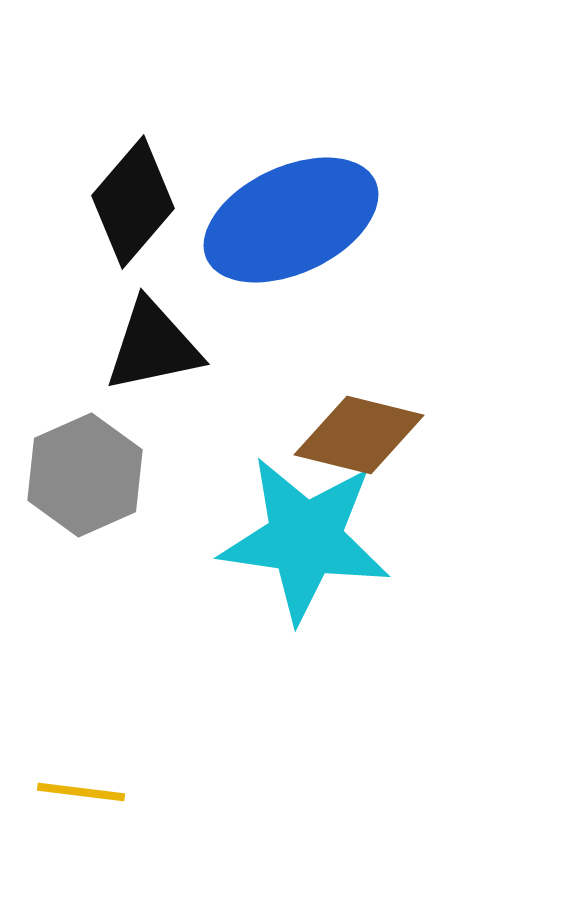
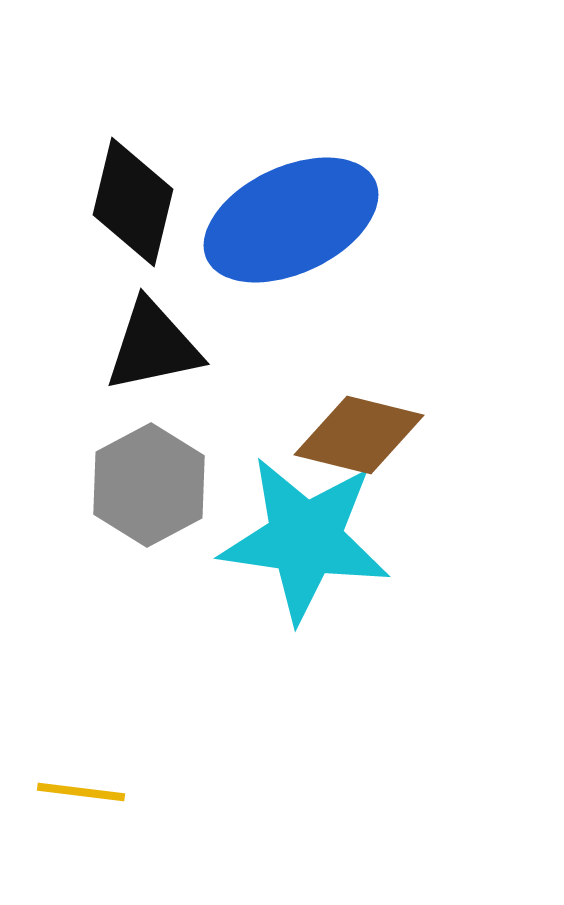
black diamond: rotated 27 degrees counterclockwise
gray hexagon: moved 64 px right, 10 px down; rotated 4 degrees counterclockwise
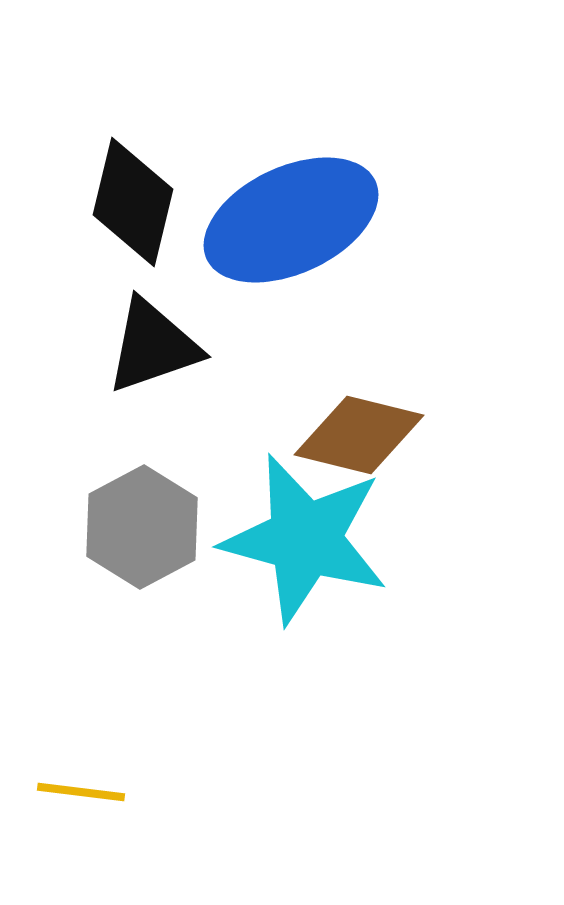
black triangle: rotated 7 degrees counterclockwise
gray hexagon: moved 7 px left, 42 px down
cyan star: rotated 7 degrees clockwise
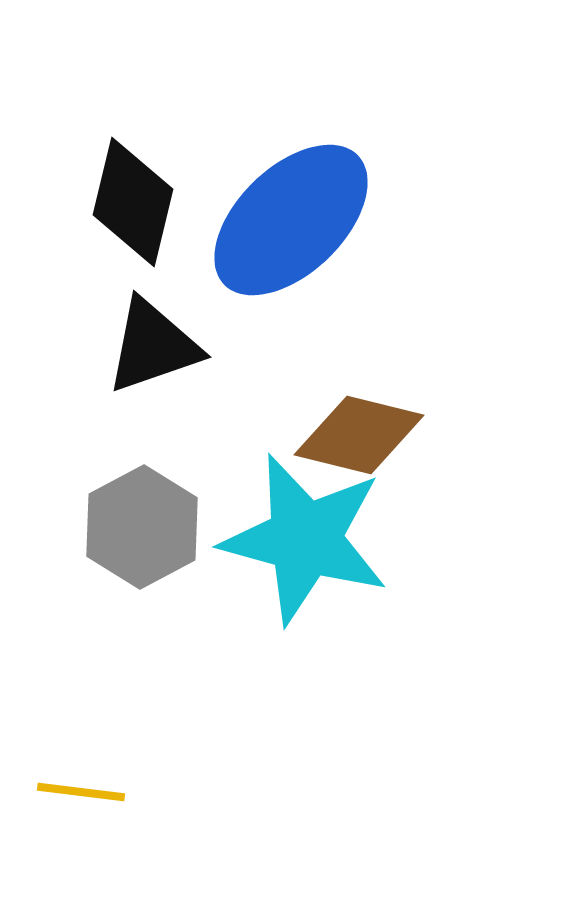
blue ellipse: rotated 19 degrees counterclockwise
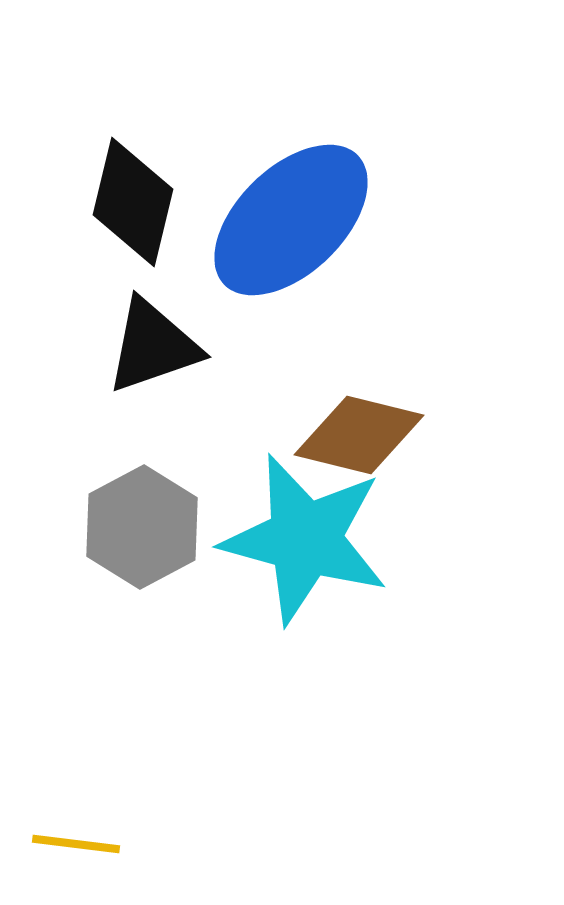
yellow line: moved 5 px left, 52 px down
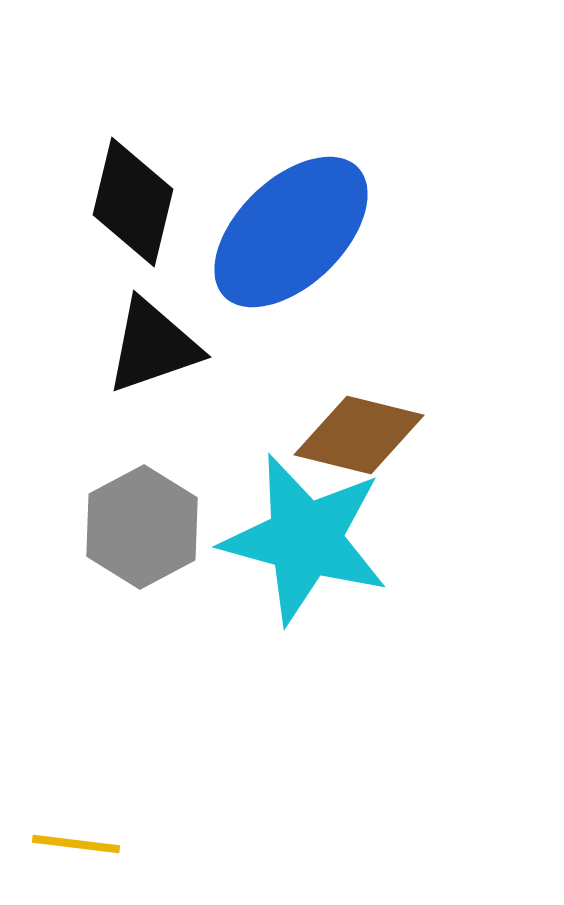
blue ellipse: moved 12 px down
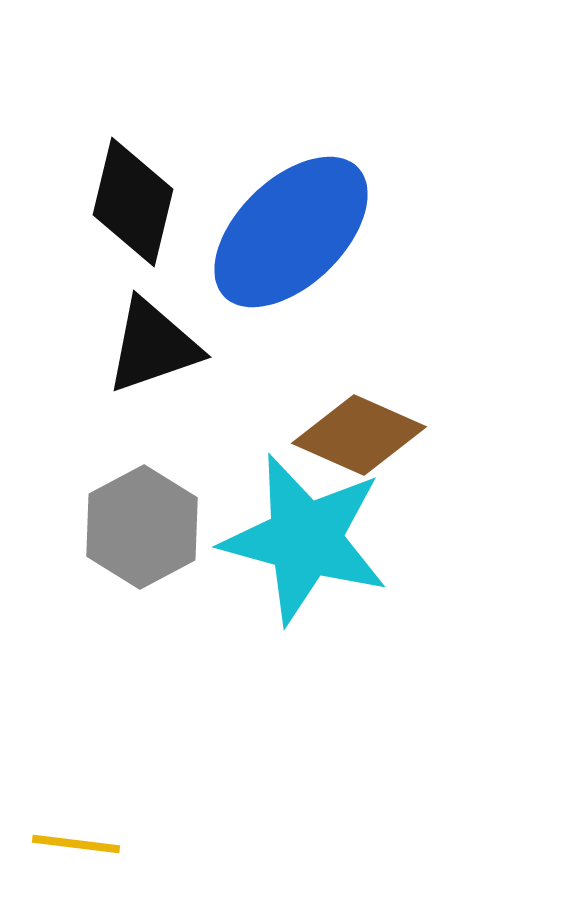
brown diamond: rotated 10 degrees clockwise
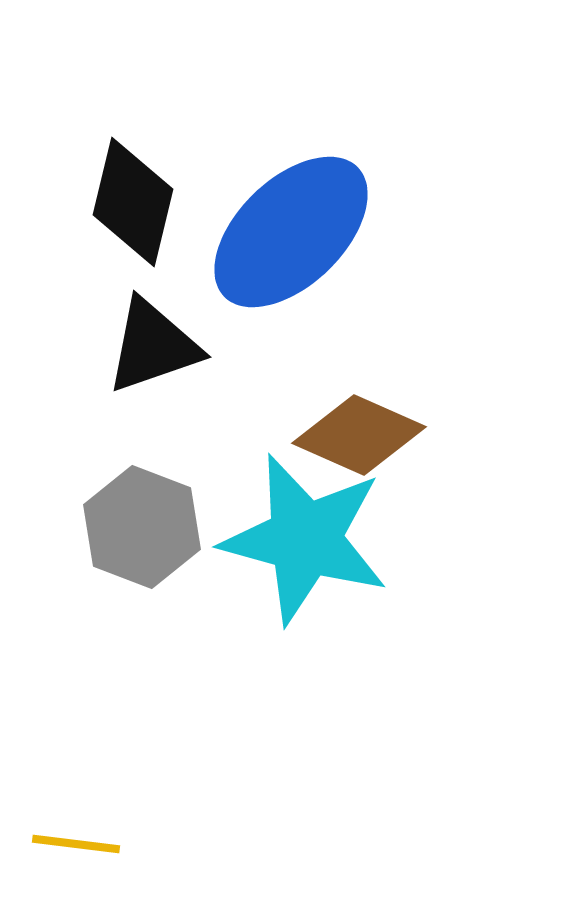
gray hexagon: rotated 11 degrees counterclockwise
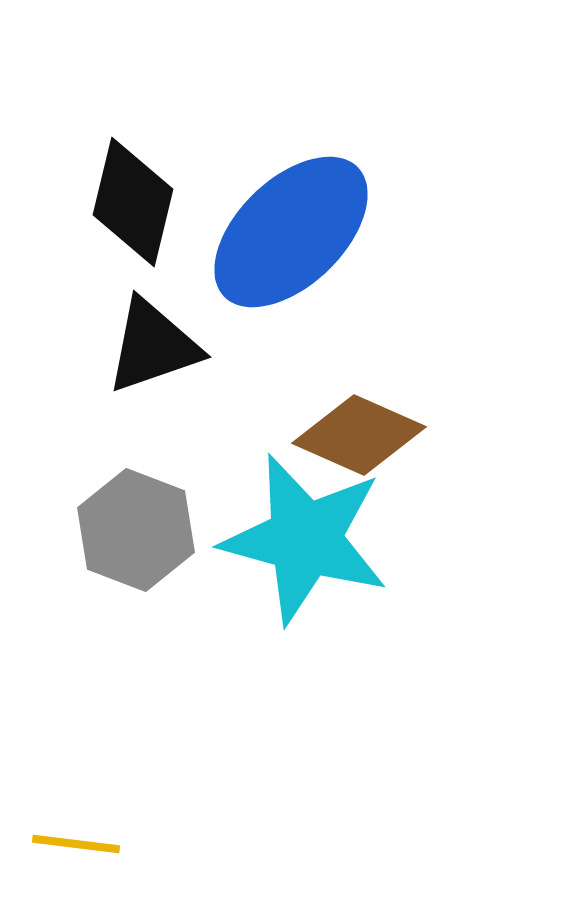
gray hexagon: moved 6 px left, 3 px down
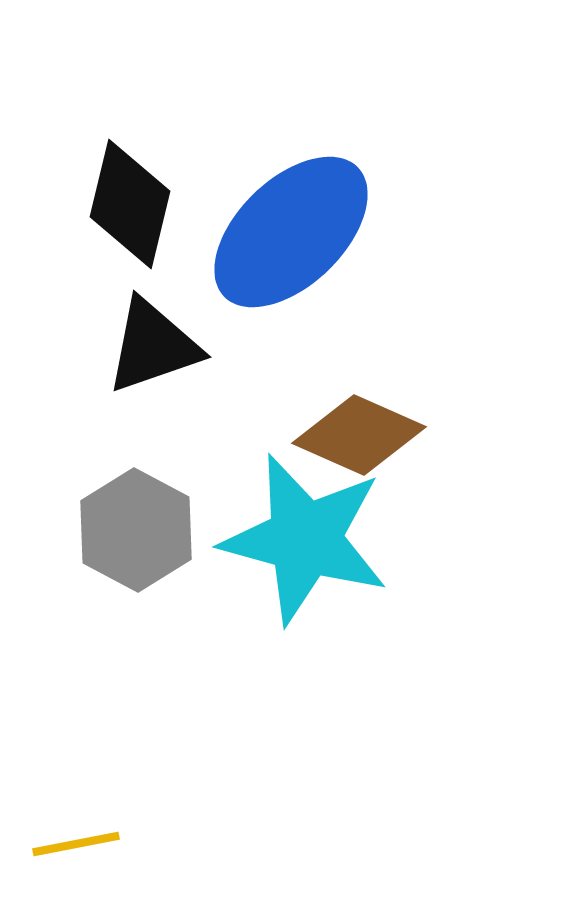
black diamond: moved 3 px left, 2 px down
gray hexagon: rotated 7 degrees clockwise
yellow line: rotated 18 degrees counterclockwise
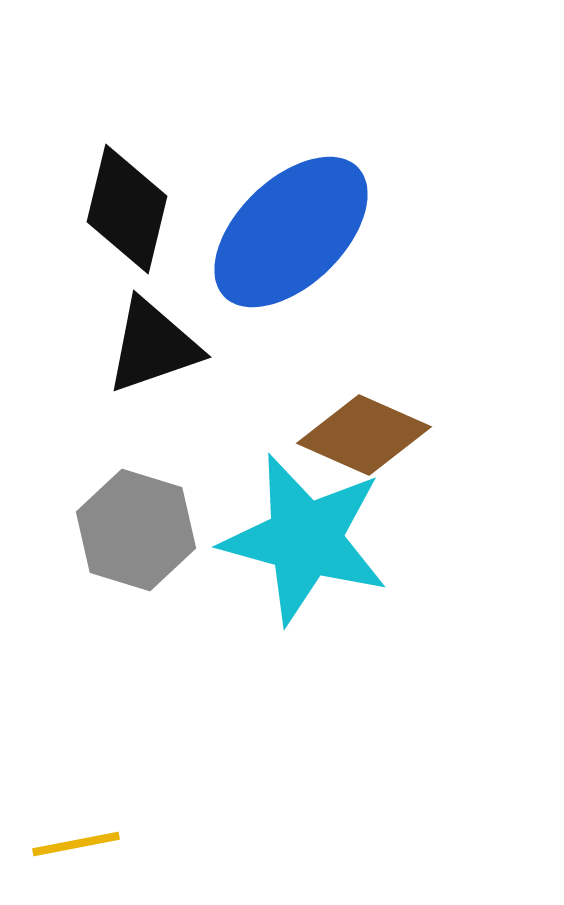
black diamond: moved 3 px left, 5 px down
brown diamond: moved 5 px right
gray hexagon: rotated 11 degrees counterclockwise
